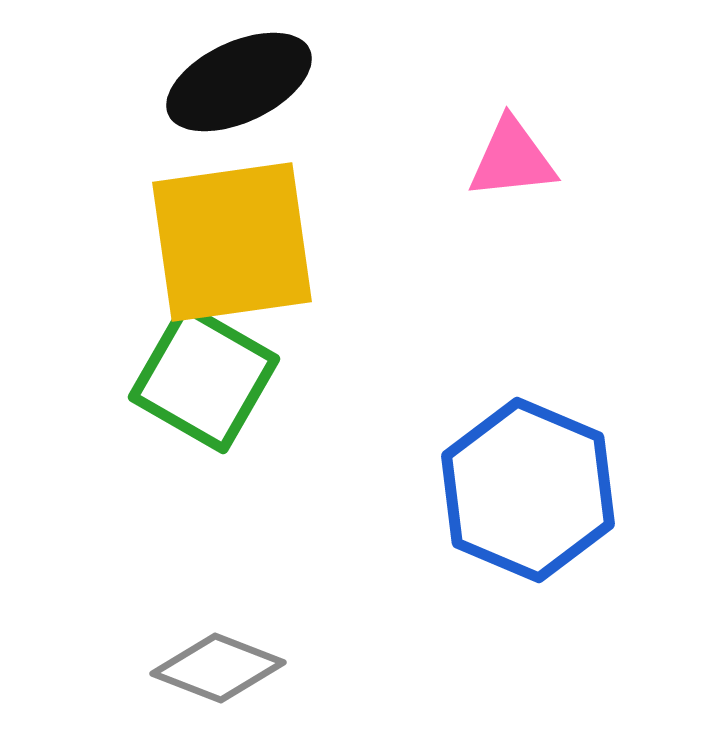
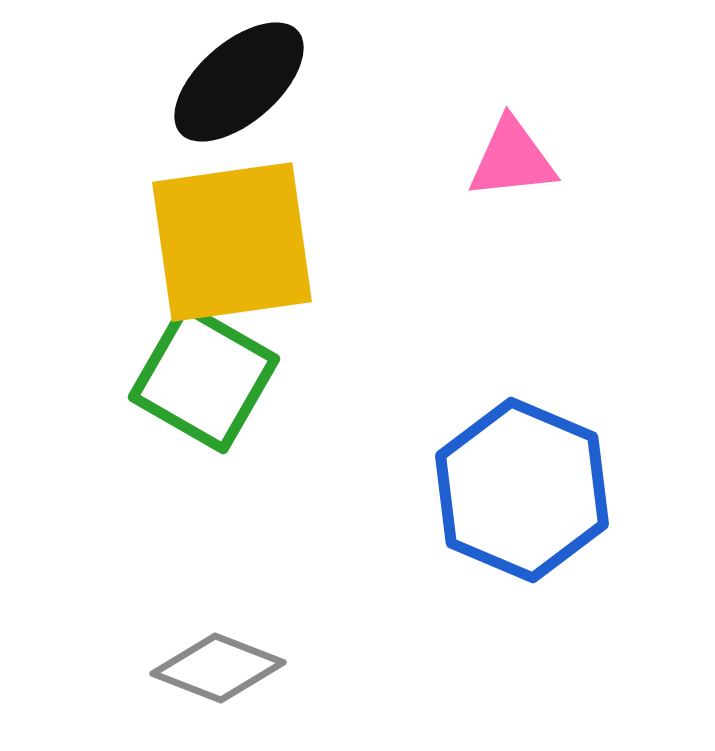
black ellipse: rotated 16 degrees counterclockwise
blue hexagon: moved 6 px left
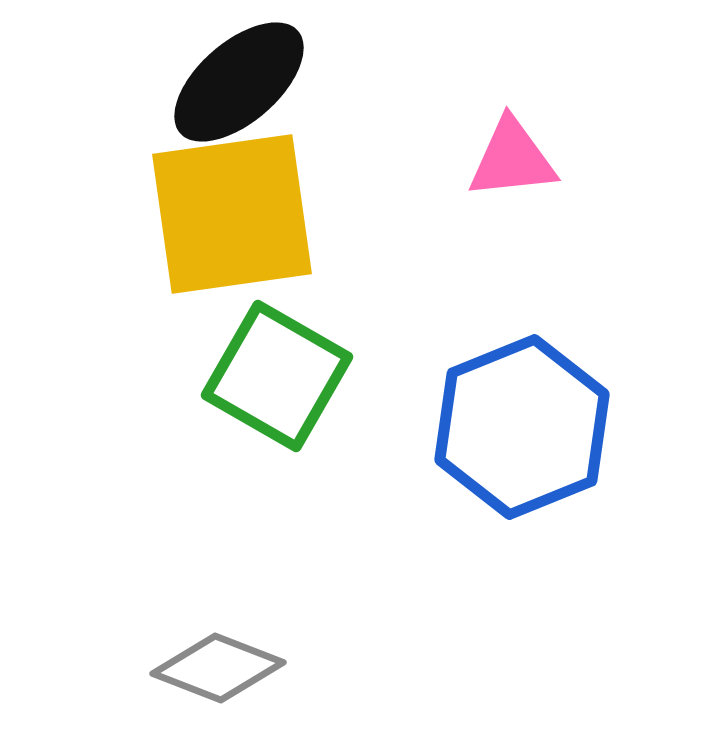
yellow square: moved 28 px up
green square: moved 73 px right, 2 px up
blue hexagon: moved 63 px up; rotated 15 degrees clockwise
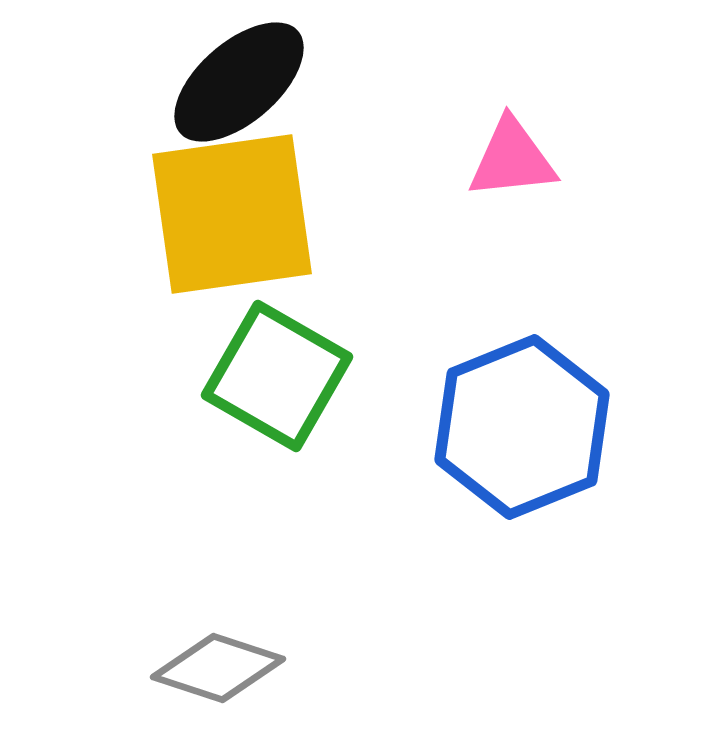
gray diamond: rotated 3 degrees counterclockwise
